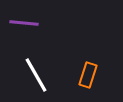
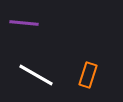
white line: rotated 30 degrees counterclockwise
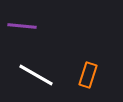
purple line: moved 2 px left, 3 px down
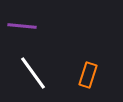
white line: moved 3 px left, 2 px up; rotated 24 degrees clockwise
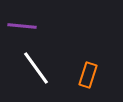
white line: moved 3 px right, 5 px up
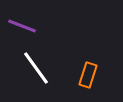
purple line: rotated 16 degrees clockwise
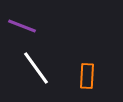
orange rectangle: moved 1 px left, 1 px down; rotated 15 degrees counterclockwise
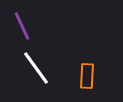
purple line: rotated 44 degrees clockwise
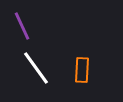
orange rectangle: moved 5 px left, 6 px up
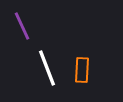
white line: moved 11 px right; rotated 15 degrees clockwise
